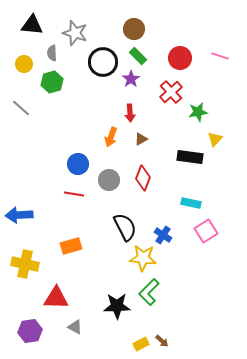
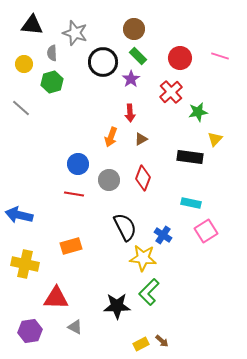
blue arrow: rotated 16 degrees clockwise
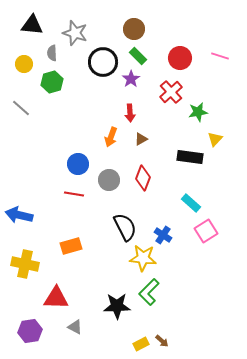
cyan rectangle: rotated 30 degrees clockwise
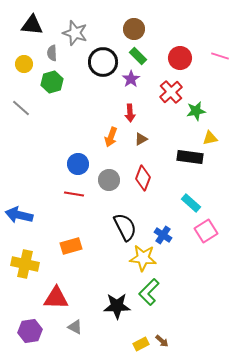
green star: moved 2 px left, 1 px up
yellow triangle: moved 5 px left, 1 px up; rotated 35 degrees clockwise
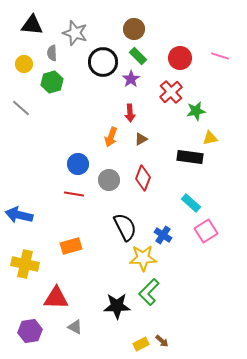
yellow star: rotated 8 degrees counterclockwise
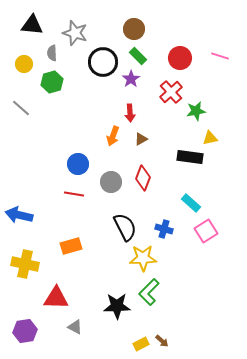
orange arrow: moved 2 px right, 1 px up
gray circle: moved 2 px right, 2 px down
blue cross: moved 1 px right, 6 px up; rotated 18 degrees counterclockwise
purple hexagon: moved 5 px left
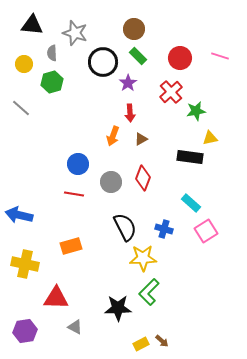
purple star: moved 3 px left, 4 px down
black star: moved 1 px right, 2 px down
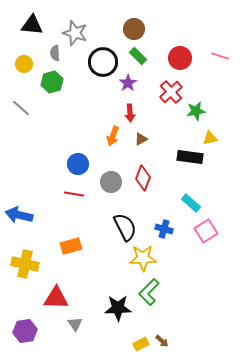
gray semicircle: moved 3 px right
gray triangle: moved 3 px up; rotated 28 degrees clockwise
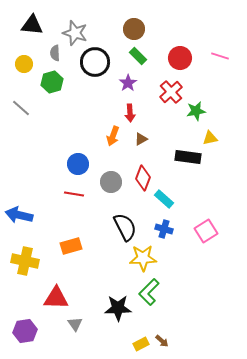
black circle: moved 8 px left
black rectangle: moved 2 px left
cyan rectangle: moved 27 px left, 4 px up
yellow cross: moved 3 px up
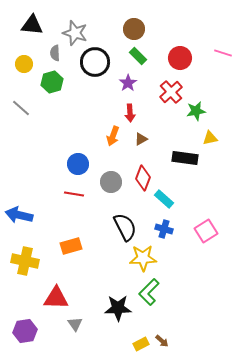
pink line: moved 3 px right, 3 px up
black rectangle: moved 3 px left, 1 px down
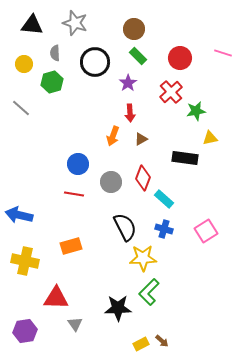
gray star: moved 10 px up
